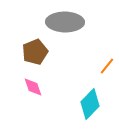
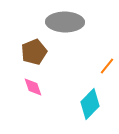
brown pentagon: moved 1 px left
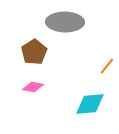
brown pentagon: rotated 10 degrees counterclockwise
pink diamond: rotated 60 degrees counterclockwise
cyan diamond: rotated 40 degrees clockwise
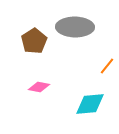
gray ellipse: moved 10 px right, 5 px down
brown pentagon: moved 11 px up
pink diamond: moved 6 px right
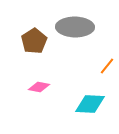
cyan diamond: rotated 8 degrees clockwise
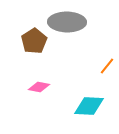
gray ellipse: moved 8 px left, 5 px up
cyan diamond: moved 1 px left, 2 px down
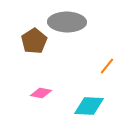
pink diamond: moved 2 px right, 6 px down
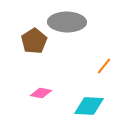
orange line: moved 3 px left
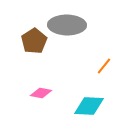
gray ellipse: moved 3 px down
